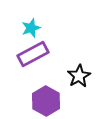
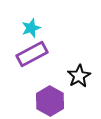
purple rectangle: moved 1 px left
purple hexagon: moved 4 px right
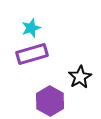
purple rectangle: rotated 12 degrees clockwise
black star: moved 1 px right, 1 px down
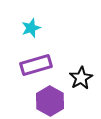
purple rectangle: moved 4 px right, 11 px down
black star: moved 1 px right, 1 px down
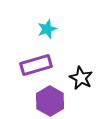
cyan star: moved 16 px right, 1 px down
black star: rotated 15 degrees counterclockwise
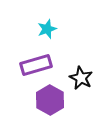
purple hexagon: moved 1 px up
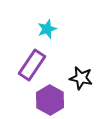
purple rectangle: moved 4 px left; rotated 40 degrees counterclockwise
black star: rotated 15 degrees counterclockwise
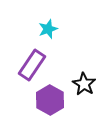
cyan star: moved 1 px right
black star: moved 3 px right, 6 px down; rotated 20 degrees clockwise
